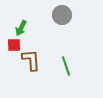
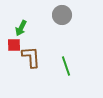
brown L-shape: moved 3 px up
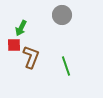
brown L-shape: rotated 25 degrees clockwise
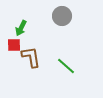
gray circle: moved 1 px down
brown L-shape: rotated 30 degrees counterclockwise
green line: rotated 30 degrees counterclockwise
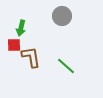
green arrow: rotated 14 degrees counterclockwise
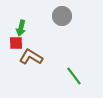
red square: moved 2 px right, 2 px up
brown L-shape: rotated 50 degrees counterclockwise
green line: moved 8 px right, 10 px down; rotated 12 degrees clockwise
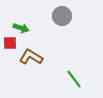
green arrow: rotated 84 degrees counterclockwise
red square: moved 6 px left
green line: moved 3 px down
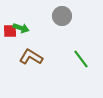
red square: moved 12 px up
green line: moved 7 px right, 20 px up
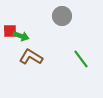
green arrow: moved 8 px down
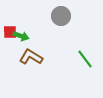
gray circle: moved 1 px left
red square: moved 1 px down
green line: moved 4 px right
